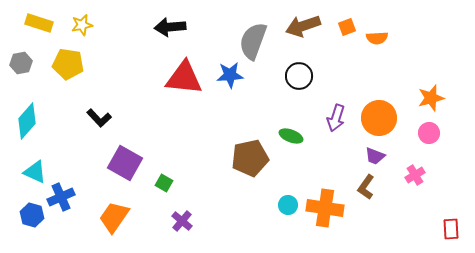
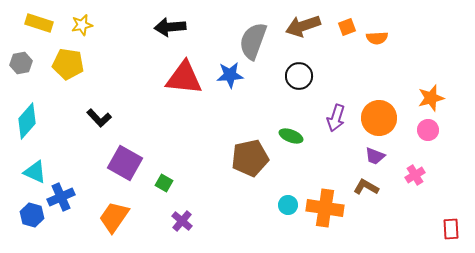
pink circle: moved 1 px left, 3 px up
brown L-shape: rotated 85 degrees clockwise
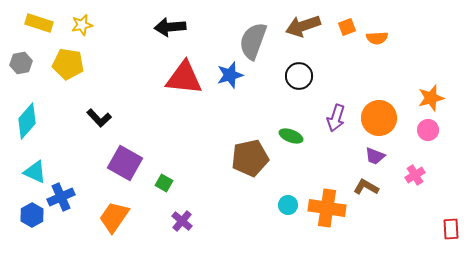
blue star: rotated 12 degrees counterclockwise
orange cross: moved 2 px right
blue hexagon: rotated 15 degrees clockwise
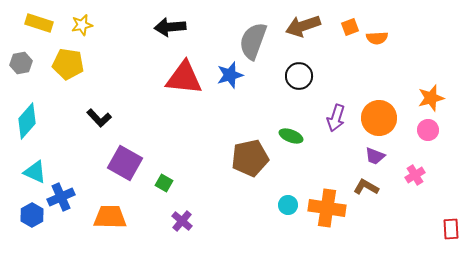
orange square: moved 3 px right
orange trapezoid: moved 4 px left; rotated 56 degrees clockwise
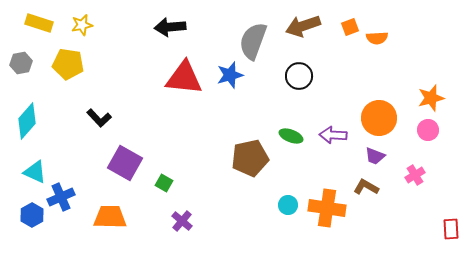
purple arrow: moved 3 px left, 17 px down; rotated 76 degrees clockwise
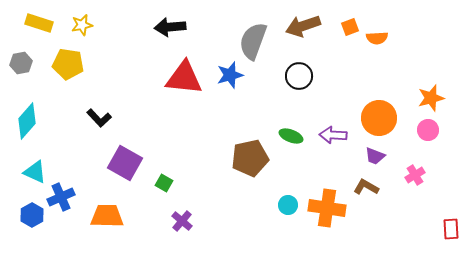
orange trapezoid: moved 3 px left, 1 px up
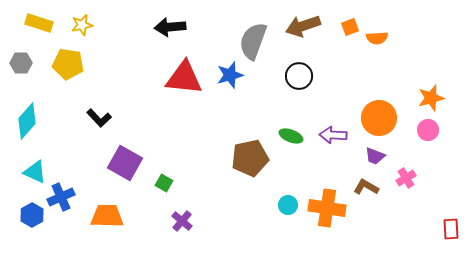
gray hexagon: rotated 10 degrees clockwise
pink cross: moved 9 px left, 3 px down
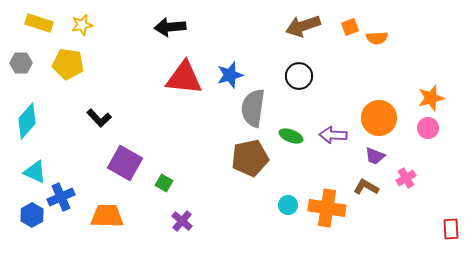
gray semicircle: moved 67 px down; rotated 12 degrees counterclockwise
pink circle: moved 2 px up
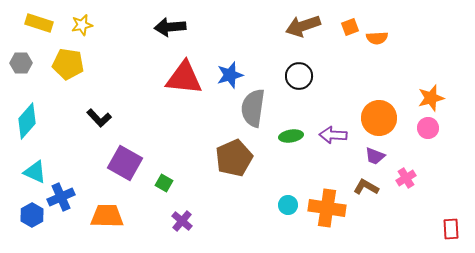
green ellipse: rotated 30 degrees counterclockwise
brown pentagon: moved 16 px left; rotated 12 degrees counterclockwise
